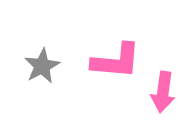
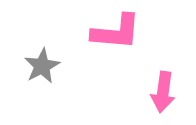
pink L-shape: moved 29 px up
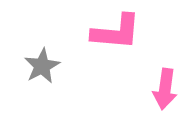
pink arrow: moved 2 px right, 3 px up
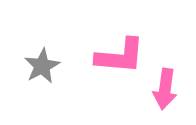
pink L-shape: moved 4 px right, 24 px down
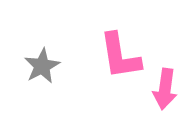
pink L-shape: rotated 76 degrees clockwise
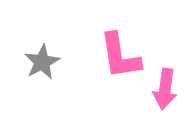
gray star: moved 4 px up
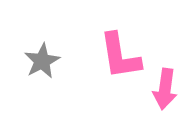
gray star: moved 1 px up
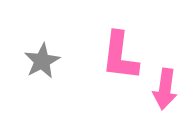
pink L-shape: rotated 16 degrees clockwise
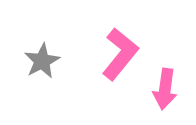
pink L-shape: moved 2 px up; rotated 148 degrees counterclockwise
